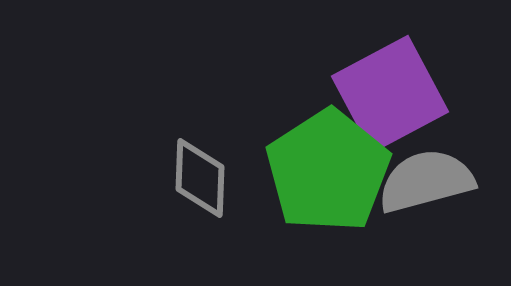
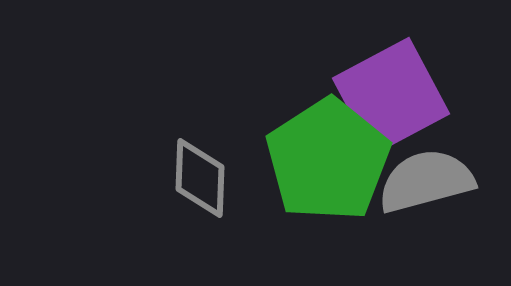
purple square: moved 1 px right, 2 px down
green pentagon: moved 11 px up
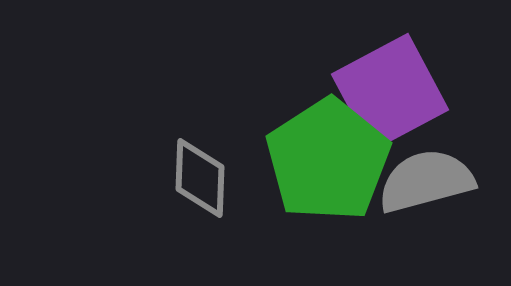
purple square: moved 1 px left, 4 px up
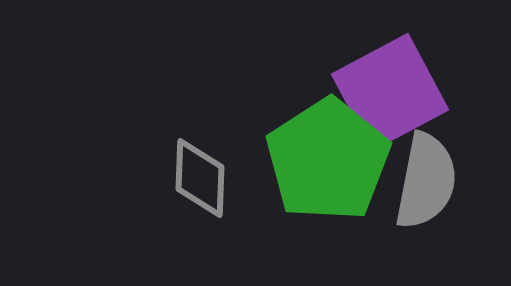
gray semicircle: rotated 116 degrees clockwise
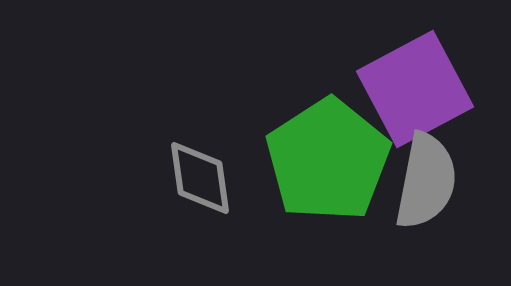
purple square: moved 25 px right, 3 px up
gray diamond: rotated 10 degrees counterclockwise
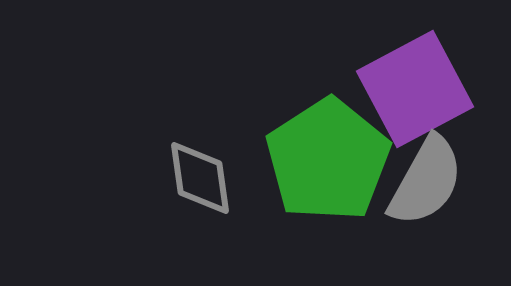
gray semicircle: rotated 18 degrees clockwise
